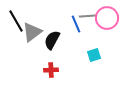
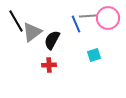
pink circle: moved 1 px right
red cross: moved 2 px left, 5 px up
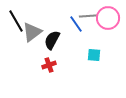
blue line: rotated 12 degrees counterclockwise
cyan square: rotated 24 degrees clockwise
red cross: rotated 16 degrees counterclockwise
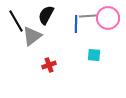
blue line: rotated 36 degrees clockwise
gray triangle: moved 4 px down
black semicircle: moved 6 px left, 25 px up
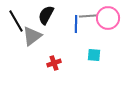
red cross: moved 5 px right, 2 px up
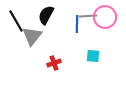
pink circle: moved 3 px left, 1 px up
blue line: moved 1 px right
gray triangle: rotated 15 degrees counterclockwise
cyan square: moved 1 px left, 1 px down
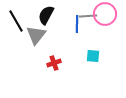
pink circle: moved 3 px up
gray triangle: moved 4 px right, 1 px up
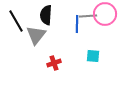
black semicircle: rotated 24 degrees counterclockwise
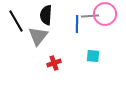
gray line: moved 2 px right
gray triangle: moved 2 px right, 1 px down
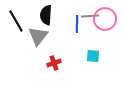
pink circle: moved 5 px down
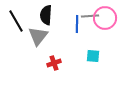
pink circle: moved 1 px up
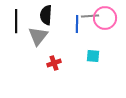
black line: rotated 30 degrees clockwise
